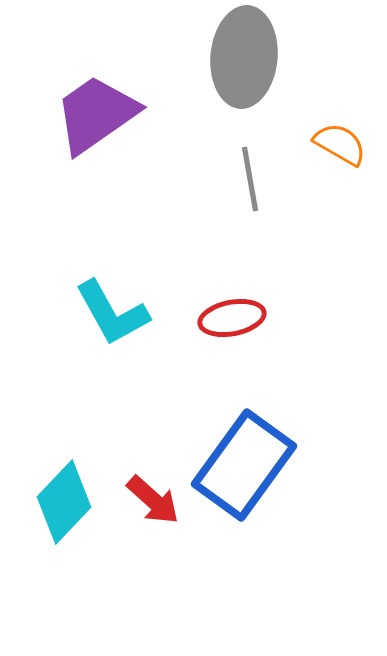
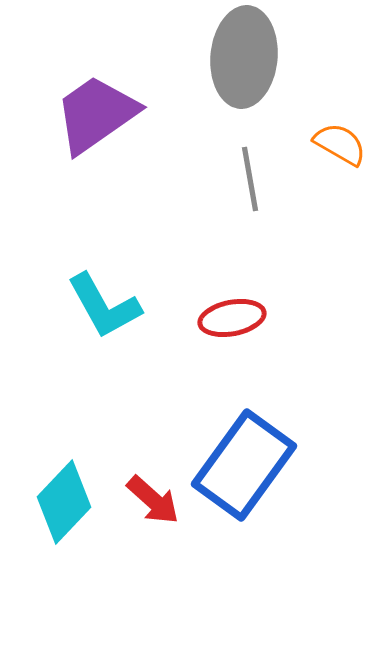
cyan L-shape: moved 8 px left, 7 px up
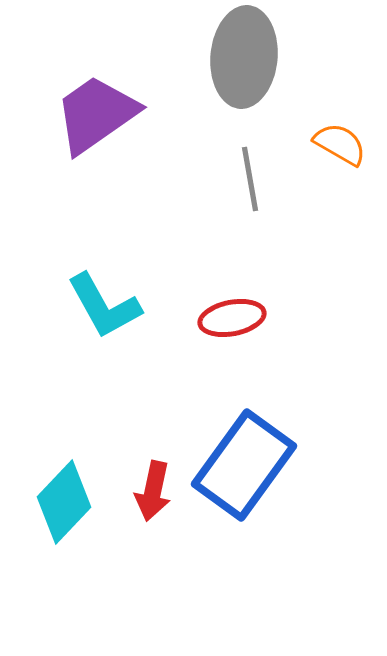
red arrow: moved 9 px up; rotated 60 degrees clockwise
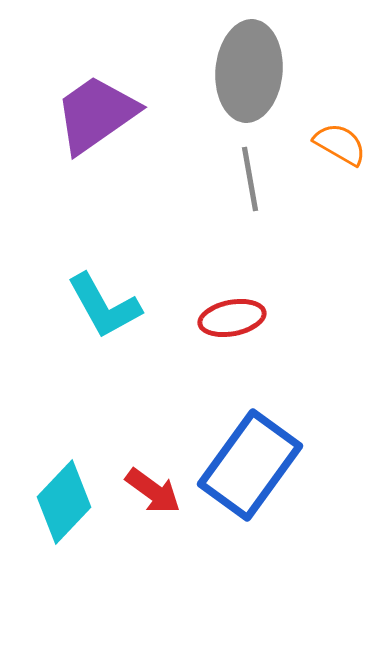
gray ellipse: moved 5 px right, 14 px down
blue rectangle: moved 6 px right
red arrow: rotated 66 degrees counterclockwise
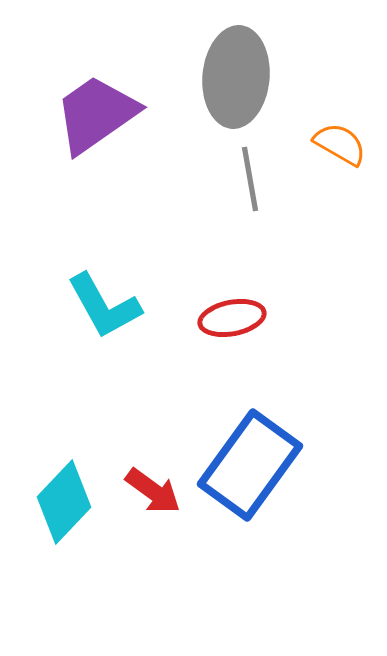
gray ellipse: moved 13 px left, 6 px down
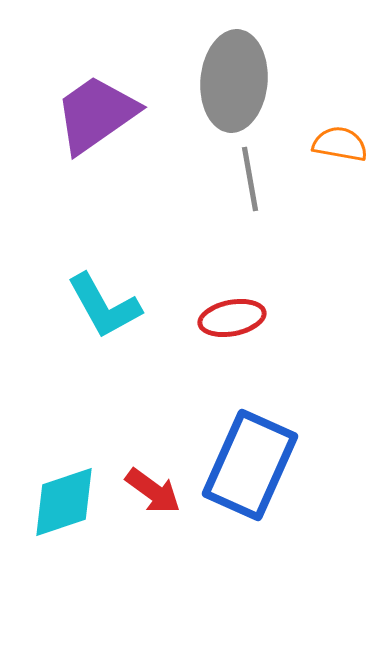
gray ellipse: moved 2 px left, 4 px down
orange semicircle: rotated 20 degrees counterclockwise
blue rectangle: rotated 12 degrees counterclockwise
cyan diamond: rotated 28 degrees clockwise
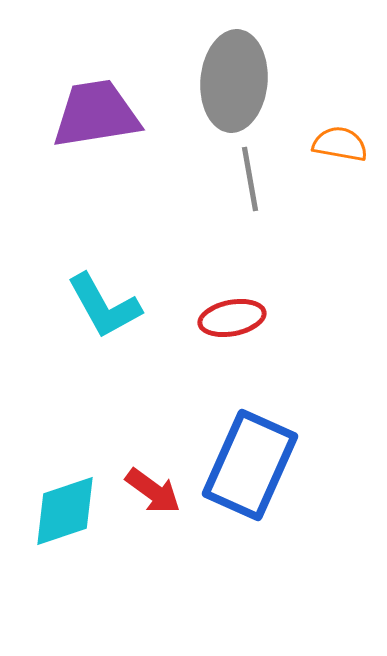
purple trapezoid: rotated 26 degrees clockwise
cyan diamond: moved 1 px right, 9 px down
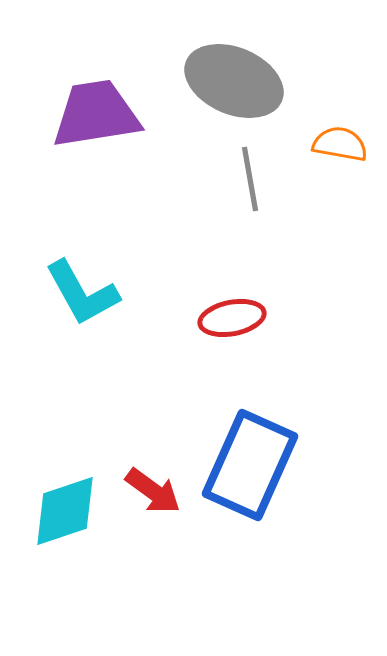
gray ellipse: rotated 72 degrees counterclockwise
cyan L-shape: moved 22 px left, 13 px up
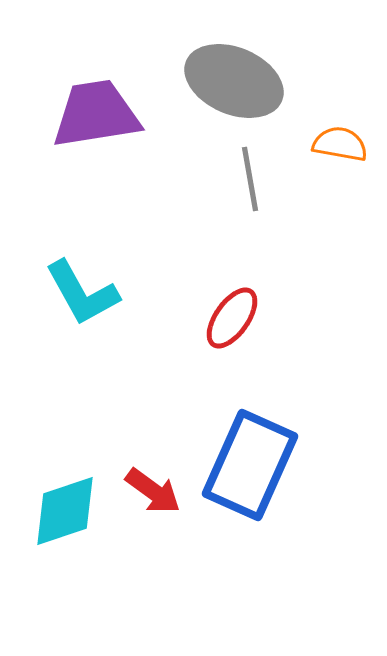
red ellipse: rotated 44 degrees counterclockwise
